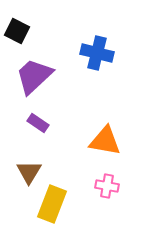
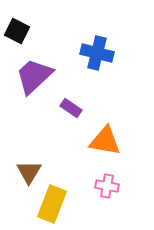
purple rectangle: moved 33 px right, 15 px up
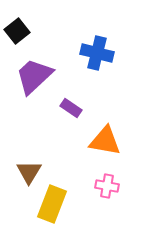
black square: rotated 25 degrees clockwise
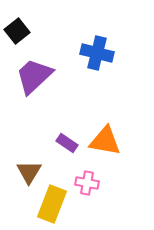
purple rectangle: moved 4 px left, 35 px down
pink cross: moved 20 px left, 3 px up
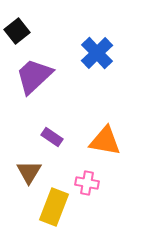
blue cross: rotated 32 degrees clockwise
purple rectangle: moved 15 px left, 6 px up
yellow rectangle: moved 2 px right, 3 px down
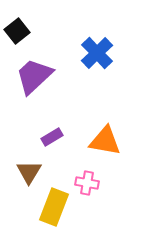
purple rectangle: rotated 65 degrees counterclockwise
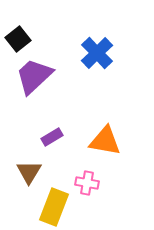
black square: moved 1 px right, 8 px down
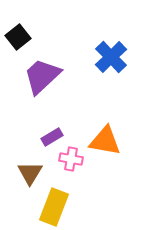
black square: moved 2 px up
blue cross: moved 14 px right, 4 px down
purple trapezoid: moved 8 px right
brown triangle: moved 1 px right, 1 px down
pink cross: moved 16 px left, 24 px up
